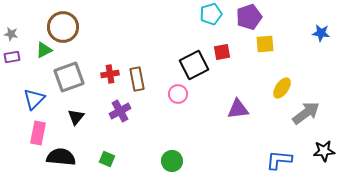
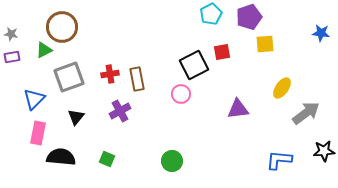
cyan pentagon: rotated 10 degrees counterclockwise
brown circle: moved 1 px left
pink circle: moved 3 px right
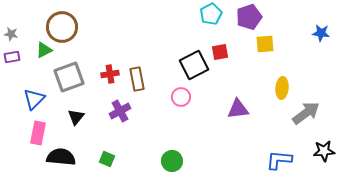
red square: moved 2 px left
yellow ellipse: rotated 30 degrees counterclockwise
pink circle: moved 3 px down
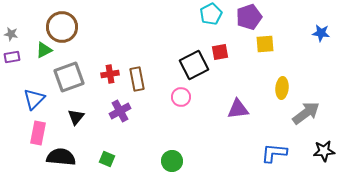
blue L-shape: moved 5 px left, 7 px up
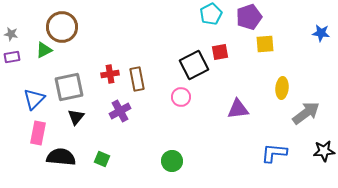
gray square: moved 10 px down; rotated 8 degrees clockwise
green square: moved 5 px left
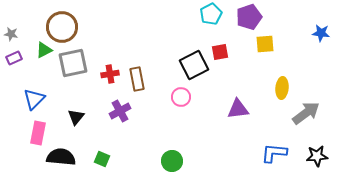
purple rectangle: moved 2 px right, 1 px down; rotated 14 degrees counterclockwise
gray square: moved 4 px right, 24 px up
black star: moved 7 px left, 5 px down
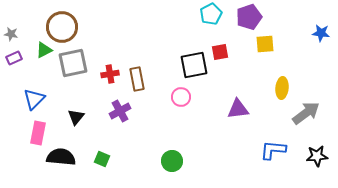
black square: rotated 16 degrees clockwise
blue L-shape: moved 1 px left, 3 px up
